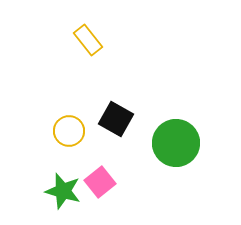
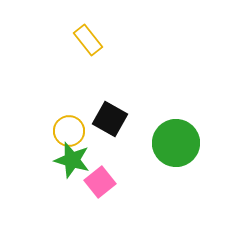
black square: moved 6 px left
green star: moved 9 px right, 31 px up
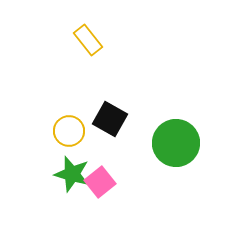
green star: moved 14 px down
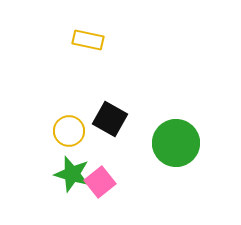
yellow rectangle: rotated 40 degrees counterclockwise
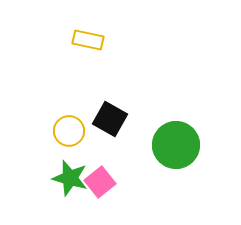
green circle: moved 2 px down
green star: moved 2 px left, 4 px down
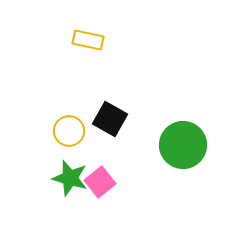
green circle: moved 7 px right
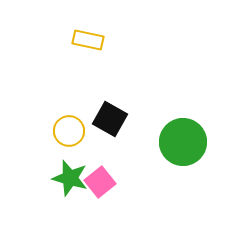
green circle: moved 3 px up
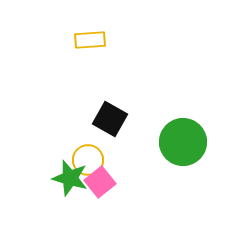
yellow rectangle: moved 2 px right; rotated 16 degrees counterclockwise
yellow circle: moved 19 px right, 29 px down
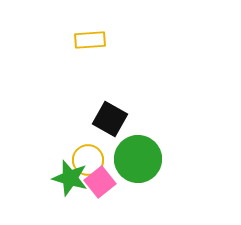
green circle: moved 45 px left, 17 px down
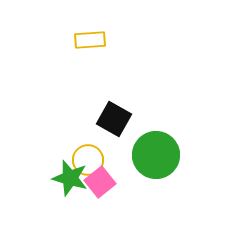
black square: moved 4 px right
green circle: moved 18 px right, 4 px up
